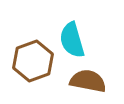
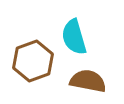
cyan semicircle: moved 2 px right, 3 px up
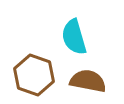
brown hexagon: moved 1 px right, 14 px down; rotated 21 degrees counterclockwise
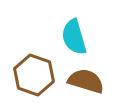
brown semicircle: moved 2 px left; rotated 6 degrees clockwise
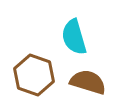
brown semicircle: moved 2 px right, 1 px down
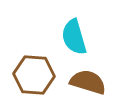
brown hexagon: rotated 15 degrees counterclockwise
